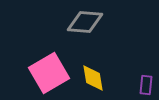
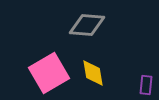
gray diamond: moved 2 px right, 3 px down
yellow diamond: moved 5 px up
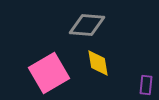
yellow diamond: moved 5 px right, 10 px up
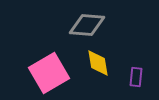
purple rectangle: moved 10 px left, 8 px up
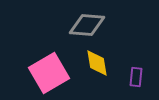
yellow diamond: moved 1 px left
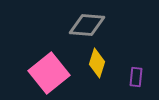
yellow diamond: rotated 28 degrees clockwise
pink square: rotated 9 degrees counterclockwise
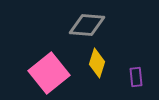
purple rectangle: rotated 12 degrees counterclockwise
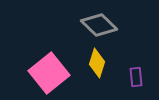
gray diamond: moved 12 px right; rotated 39 degrees clockwise
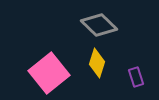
purple rectangle: rotated 12 degrees counterclockwise
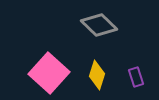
yellow diamond: moved 12 px down
pink square: rotated 9 degrees counterclockwise
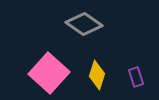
gray diamond: moved 15 px left, 1 px up; rotated 9 degrees counterclockwise
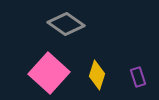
gray diamond: moved 18 px left
purple rectangle: moved 2 px right
